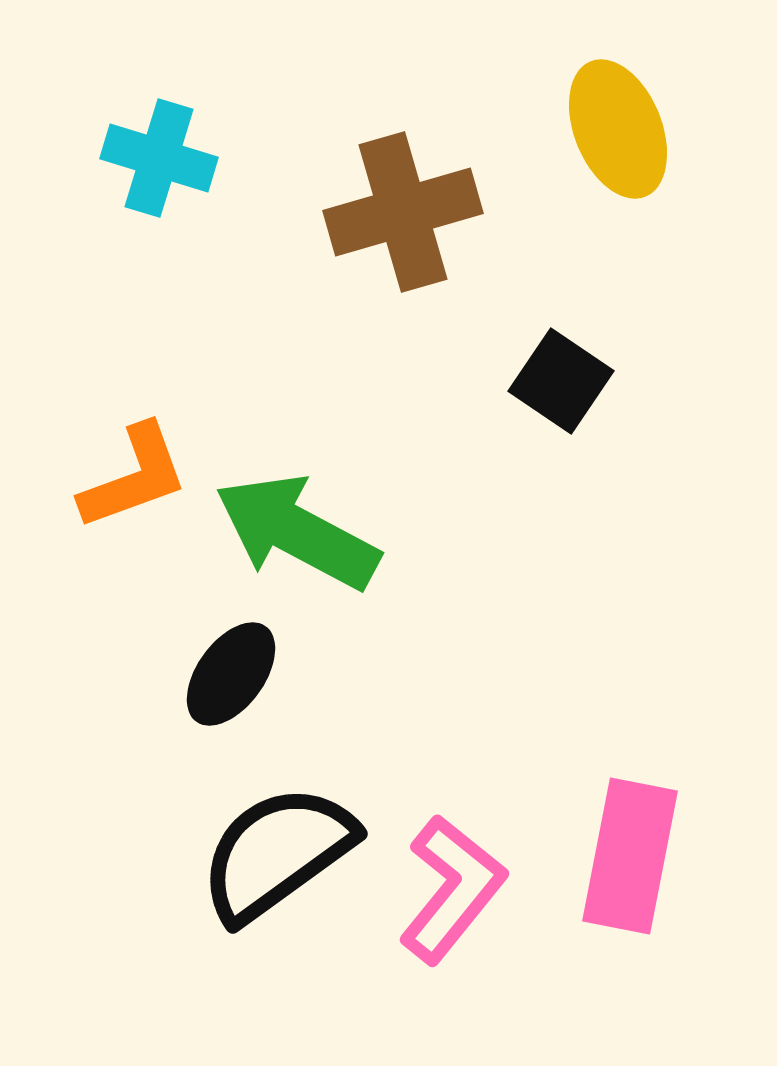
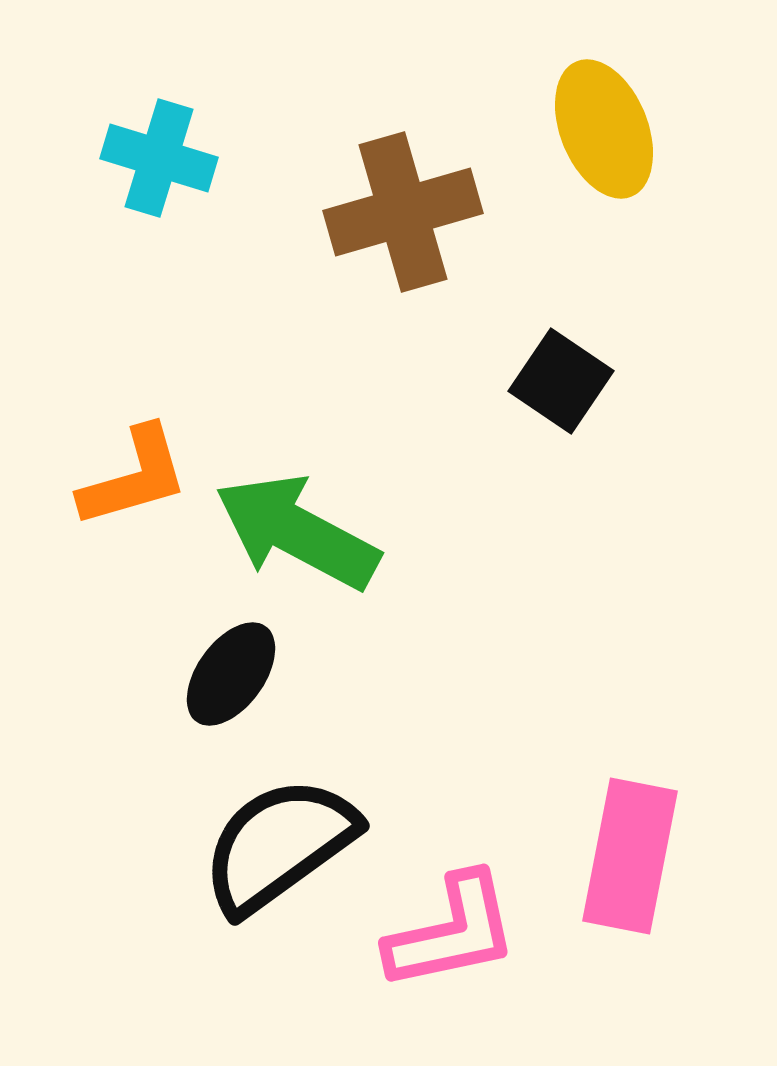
yellow ellipse: moved 14 px left
orange L-shape: rotated 4 degrees clockwise
black semicircle: moved 2 px right, 8 px up
pink L-shape: moved 43 px down; rotated 39 degrees clockwise
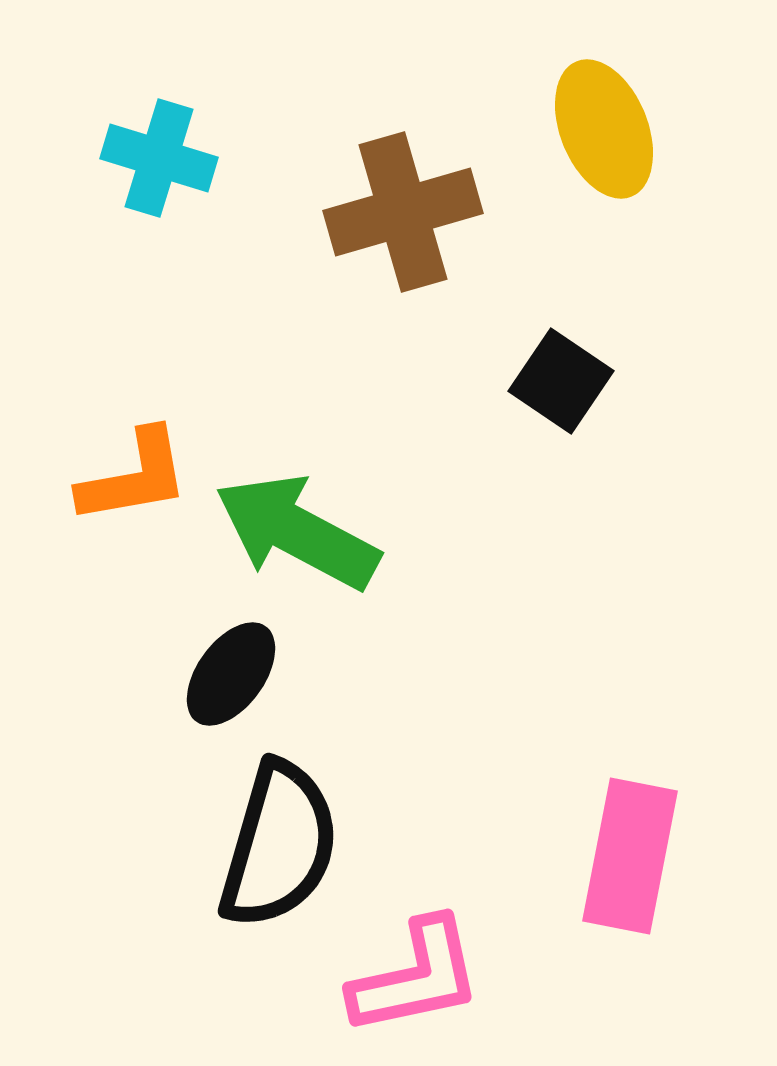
orange L-shape: rotated 6 degrees clockwise
black semicircle: rotated 142 degrees clockwise
pink L-shape: moved 36 px left, 45 px down
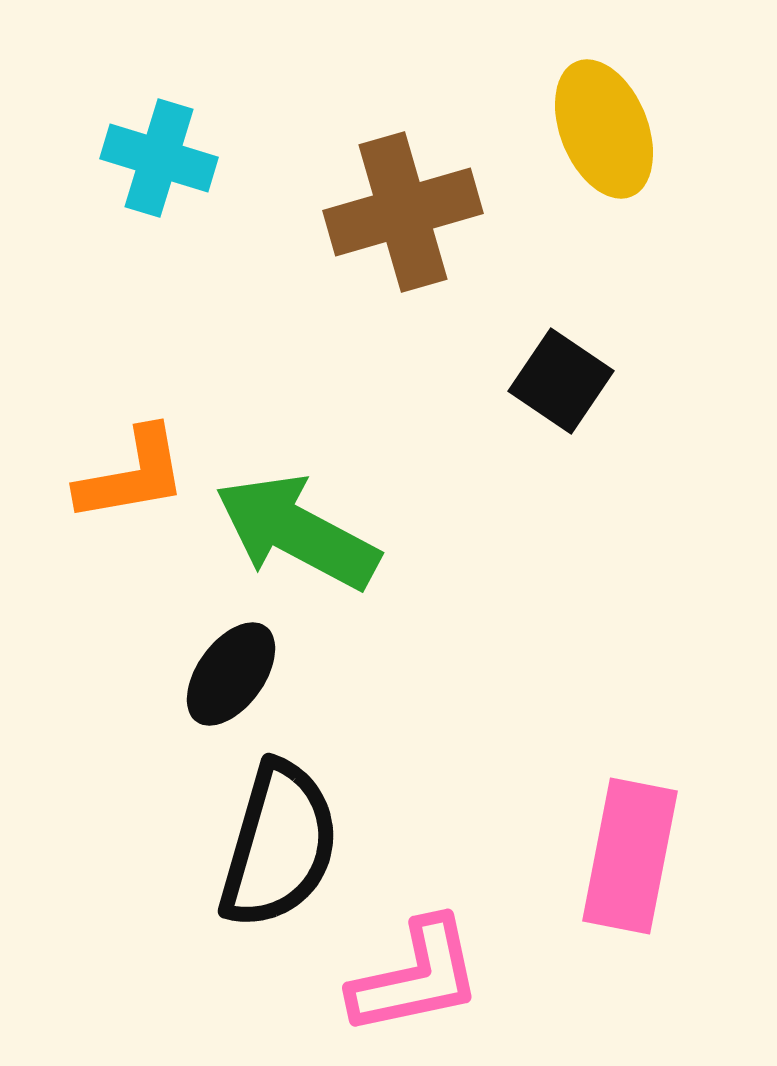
orange L-shape: moved 2 px left, 2 px up
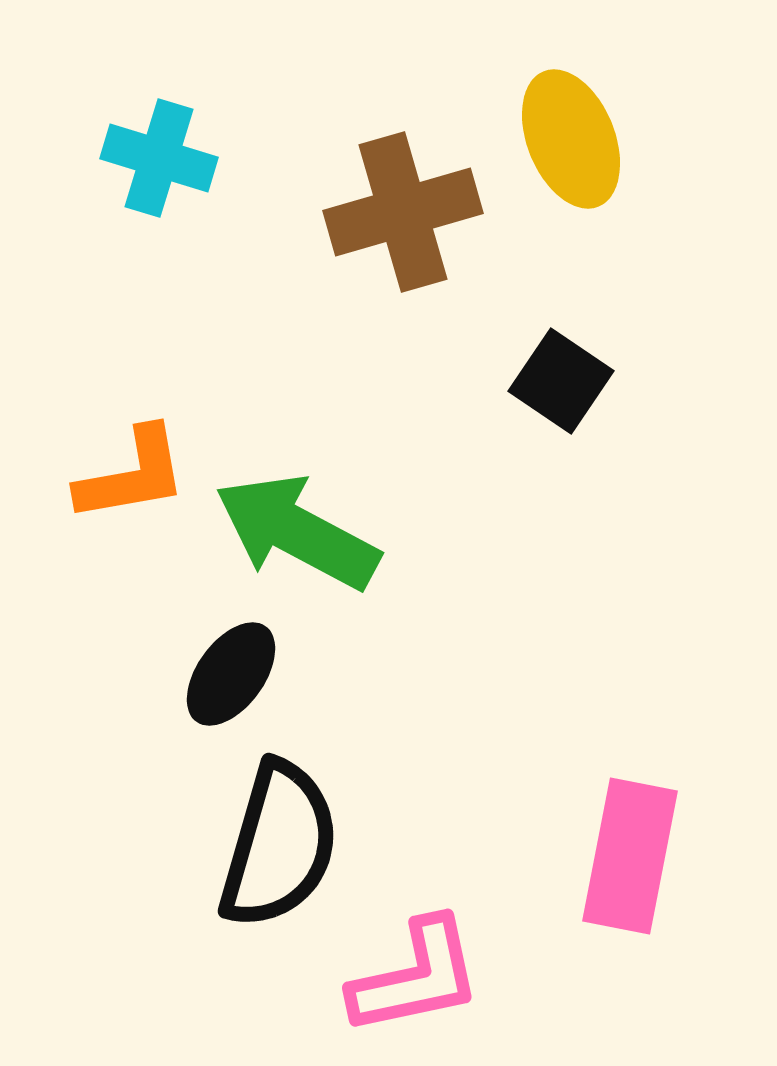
yellow ellipse: moved 33 px left, 10 px down
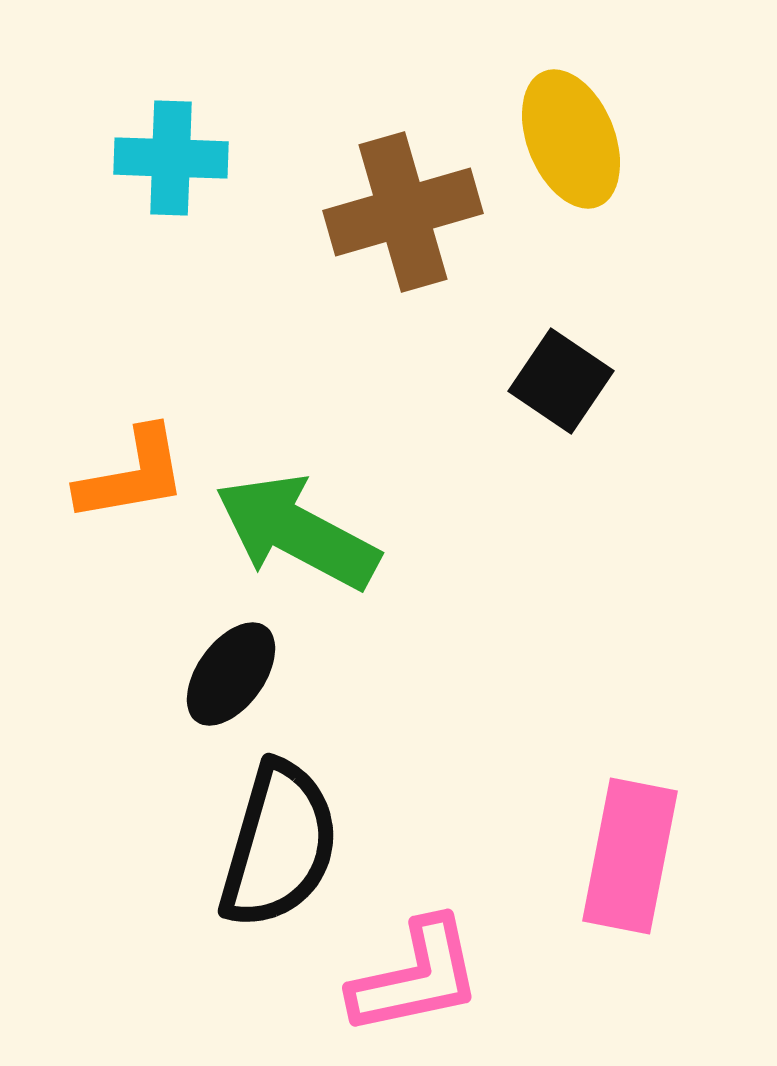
cyan cross: moved 12 px right; rotated 15 degrees counterclockwise
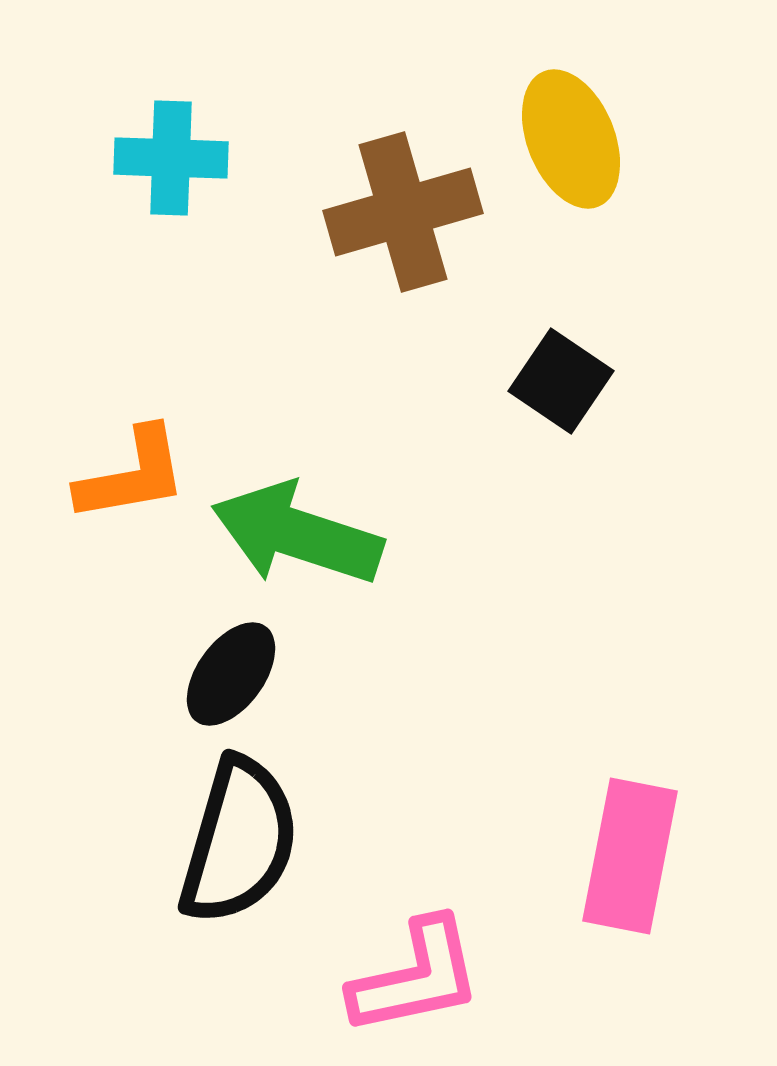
green arrow: moved 2 px down; rotated 10 degrees counterclockwise
black semicircle: moved 40 px left, 4 px up
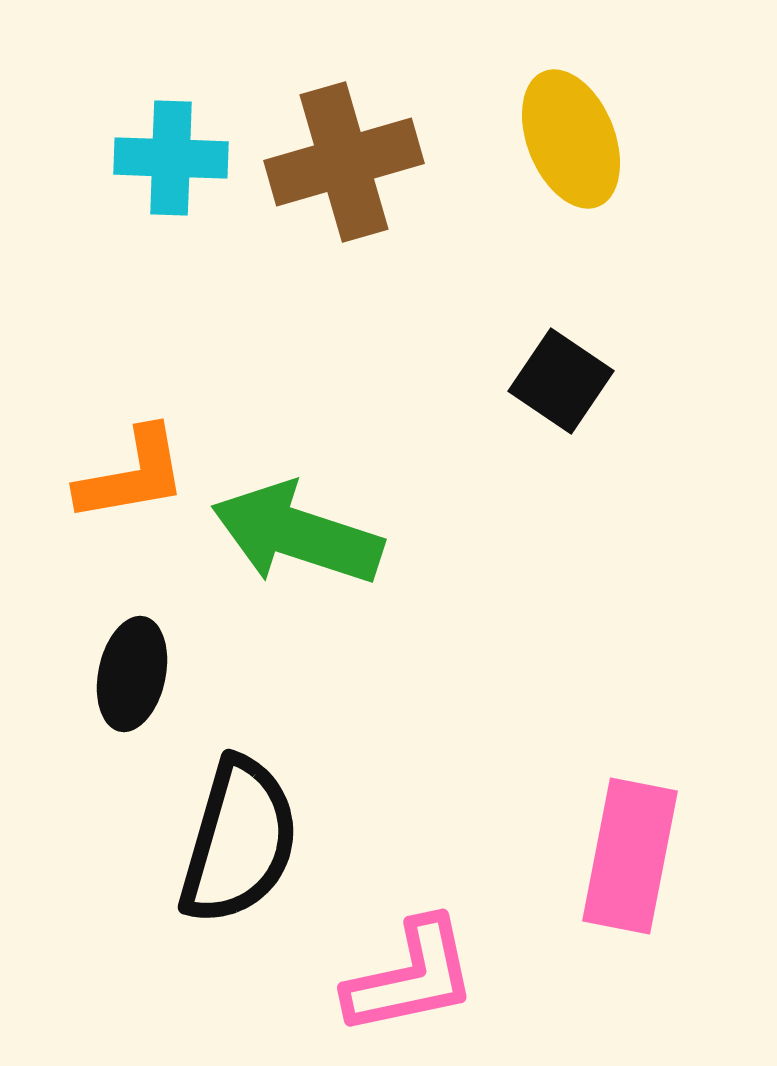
brown cross: moved 59 px left, 50 px up
black ellipse: moved 99 px left; rotated 24 degrees counterclockwise
pink L-shape: moved 5 px left
